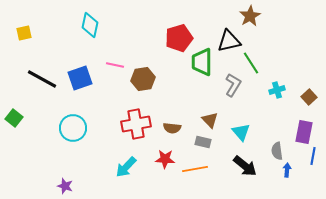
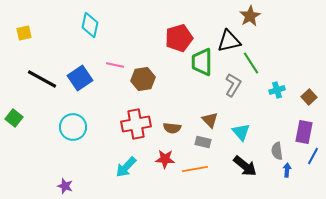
blue square: rotated 15 degrees counterclockwise
cyan circle: moved 1 px up
blue line: rotated 18 degrees clockwise
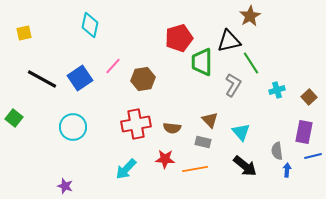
pink line: moved 2 px left, 1 px down; rotated 60 degrees counterclockwise
blue line: rotated 48 degrees clockwise
cyan arrow: moved 2 px down
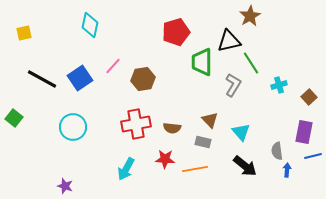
red pentagon: moved 3 px left, 6 px up
cyan cross: moved 2 px right, 5 px up
cyan arrow: rotated 15 degrees counterclockwise
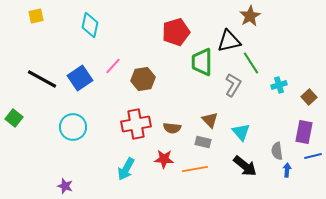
yellow square: moved 12 px right, 17 px up
red star: moved 1 px left
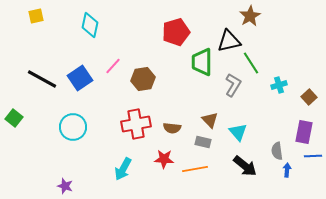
cyan triangle: moved 3 px left
blue line: rotated 12 degrees clockwise
cyan arrow: moved 3 px left
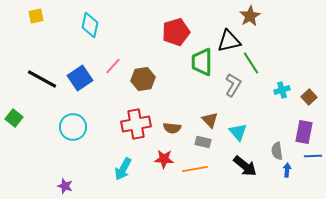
cyan cross: moved 3 px right, 5 px down
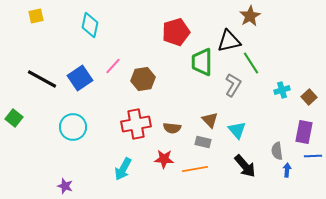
cyan triangle: moved 1 px left, 2 px up
black arrow: rotated 10 degrees clockwise
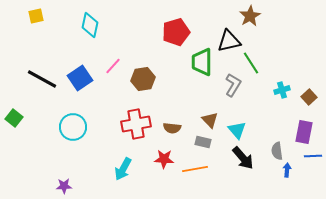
black arrow: moved 2 px left, 8 px up
purple star: moved 1 px left; rotated 21 degrees counterclockwise
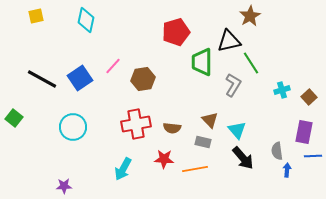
cyan diamond: moved 4 px left, 5 px up
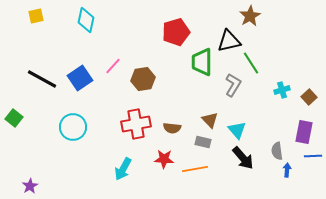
purple star: moved 34 px left; rotated 28 degrees counterclockwise
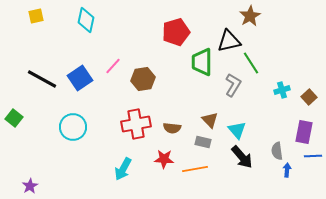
black arrow: moved 1 px left, 1 px up
